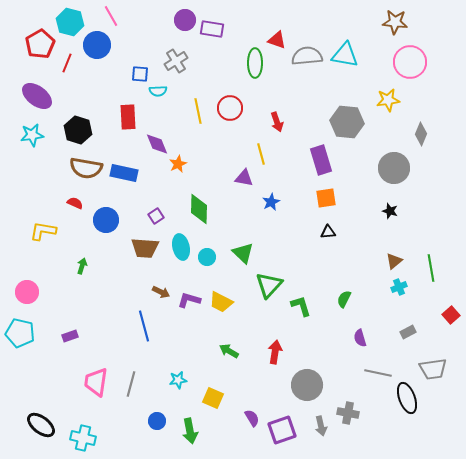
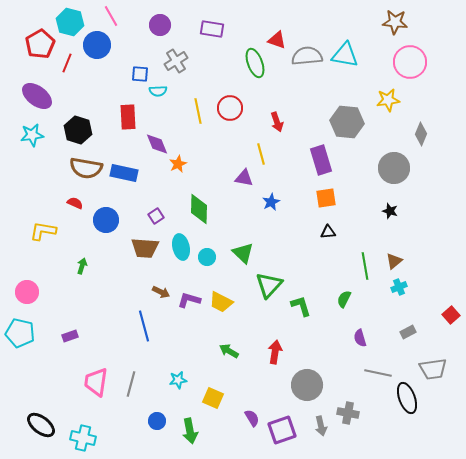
purple circle at (185, 20): moved 25 px left, 5 px down
green ellipse at (255, 63): rotated 20 degrees counterclockwise
green line at (431, 268): moved 66 px left, 2 px up
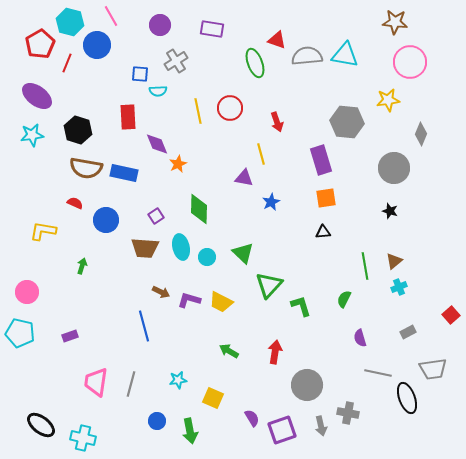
black triangle at (328, 232): moved 5 px left
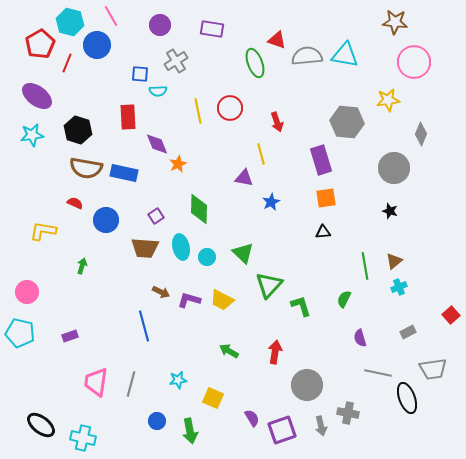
pink circle at (410, 62): moved 4 px right
yellow trapezoid at (221, 302): moved 1 px right, 2 px up
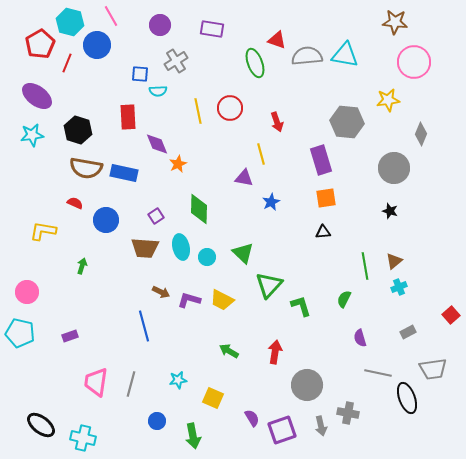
green arrow at (190, 431): moved 3 px right, 5 px down
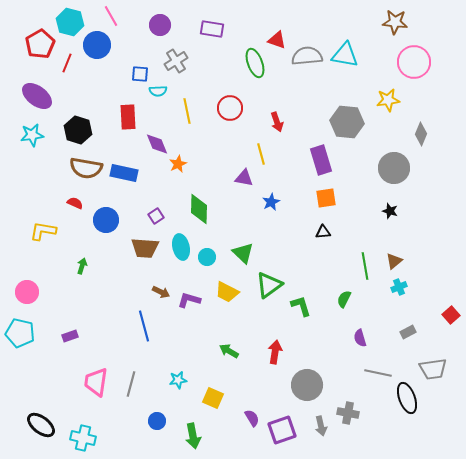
yellow line at (198, 111): moved 11 px left
green triangle at (269, 285): rotated 12 degrees clockwise
yellow trapezoid at (222, 300): moved 5 px right, 8 px up
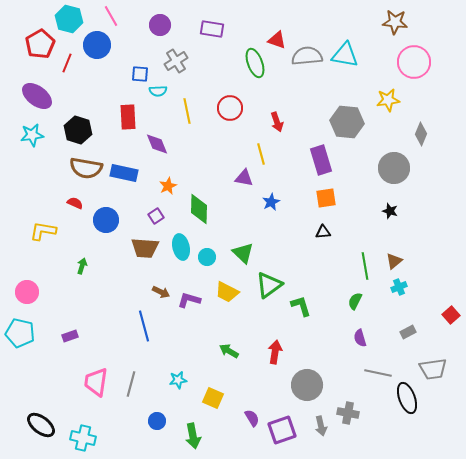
cyan hexagon at (70, 22): moved 1 px left, 3 px up
orange star at (178, 164): moved 10 px left, 22 px down
green semicircle at (344, 299): moved 11 px right, 2 px down
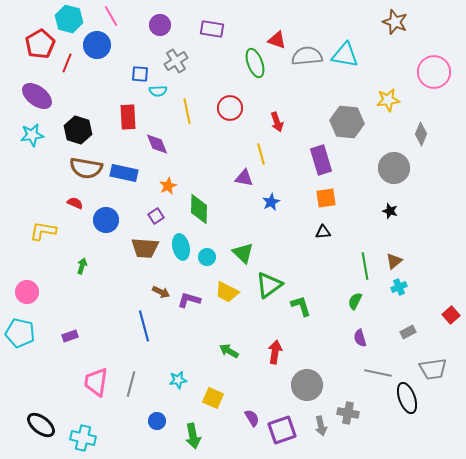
brown star at (395, 22): rotated 15 degrees clockwise
pink circle at (414, 62): moved 20 px right, 10 px down
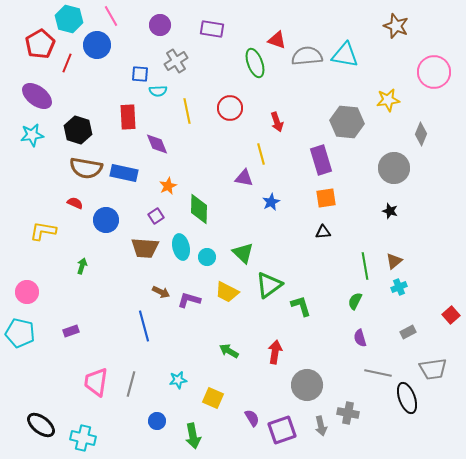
brown star at (395, 22): moved 1 px right, 4 px down
purple rectangle at (70, 336): moved 1 px right, 5 px up
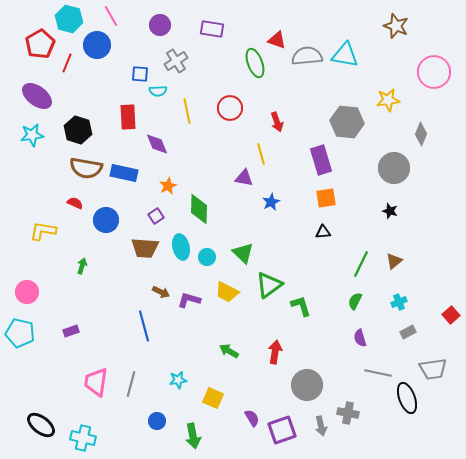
green line at (365, 266): moved 4 px left, 2 px up; rotated 36 degrees clockwise
cyan cross at (399, 287): moved 15 px down
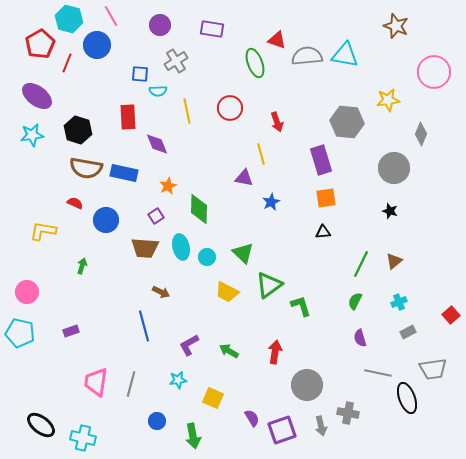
purple L-shape at (189, 300): moved 45 px down; rotated 45 degrees counterclockwise
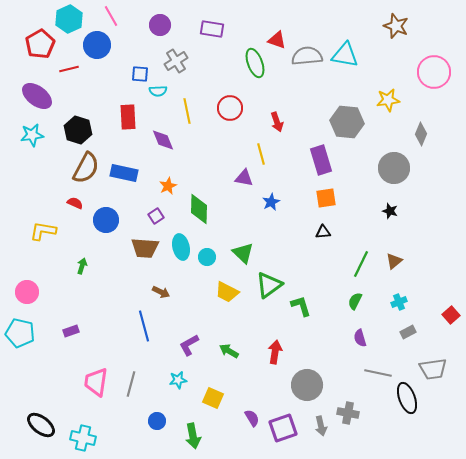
cyan hexagon at (69, 19): rotated 20 degrees clockwise
red line at (67, 63): moved 2 px right, 6 px down; rotated 54 degrees clockwise
purple diamond at (157, 144): moved 6 px right, 4 px up
brown semicircle at (86, 168): rotated 72 degrees counterclockwise
purple square at (282, 430): moved 1 px right, 2 px up
